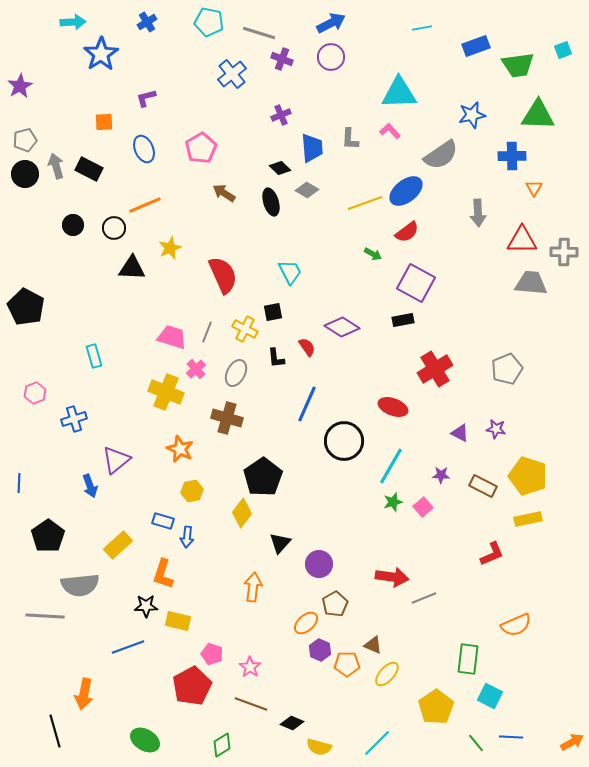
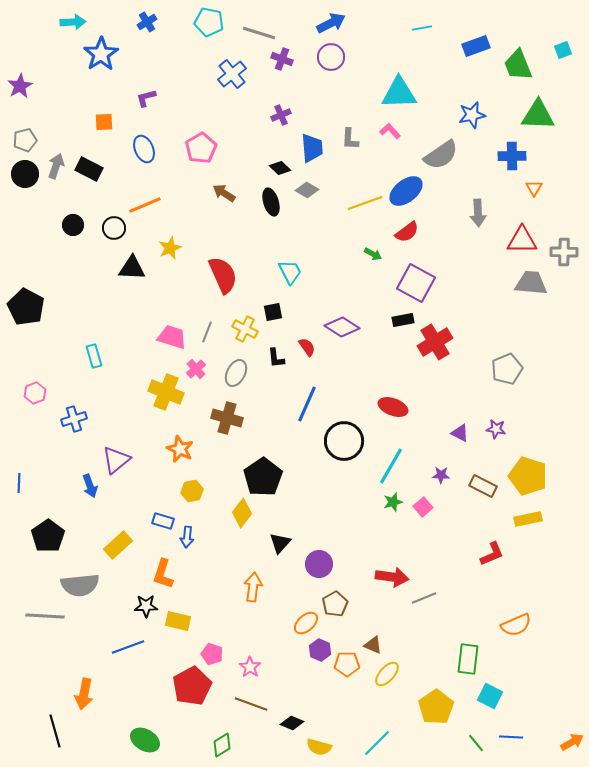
green trapezoid at (518, 65): rotated 76 degrees clockwise
gray arrow at (56, 166): rotated 35 degrees clockwise
red cross at (435, 369): moved 27 px up
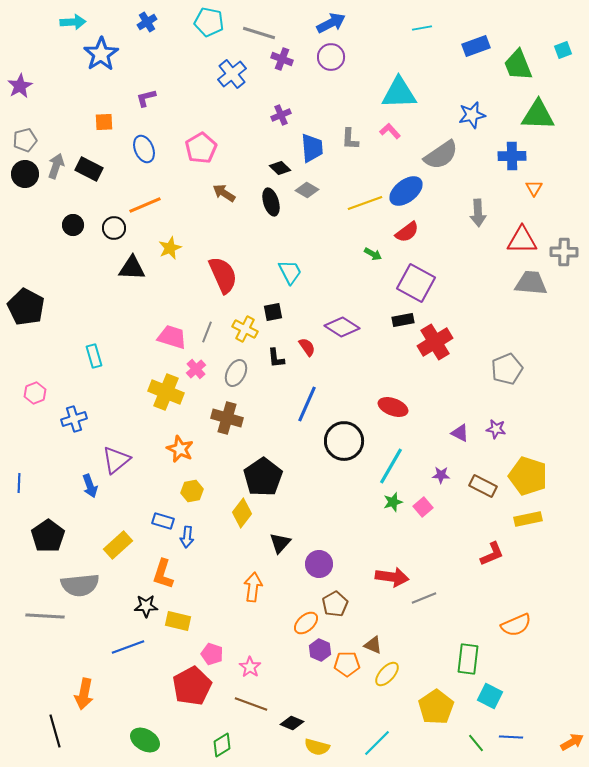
yellow semicircle at (319, 747): moved 2 px left
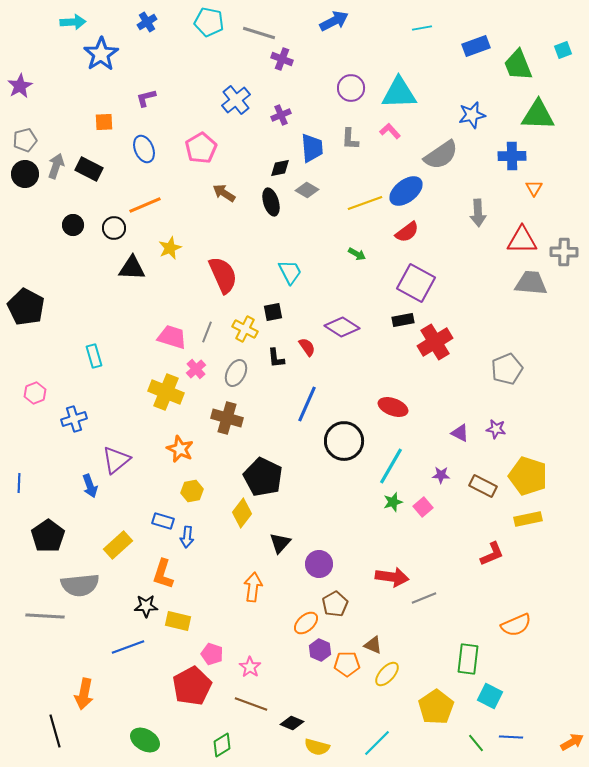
blue arrow at (331, 23): moved 3 px right, 2 px up
purple circle at (331, 57): moved 20 px right, 31 px down
blue cross at (232, 74): moved 4 px right, 26 px down
black diamond at (280, 168): rotated 55 degrees counterclockwise
green arrow at (373, 254): moved 16 px left
black pentagon at (263, 477): rotated 12 degrees counterclockwise
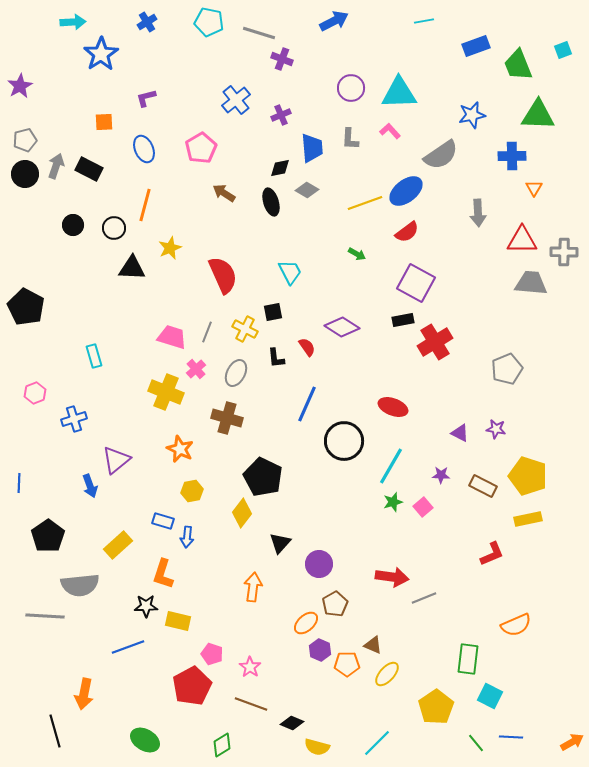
cyan line at (422, 28): moved 2 px right, 7 px up
orange line at (145, 205): rotated 52 degrees counterclockwise
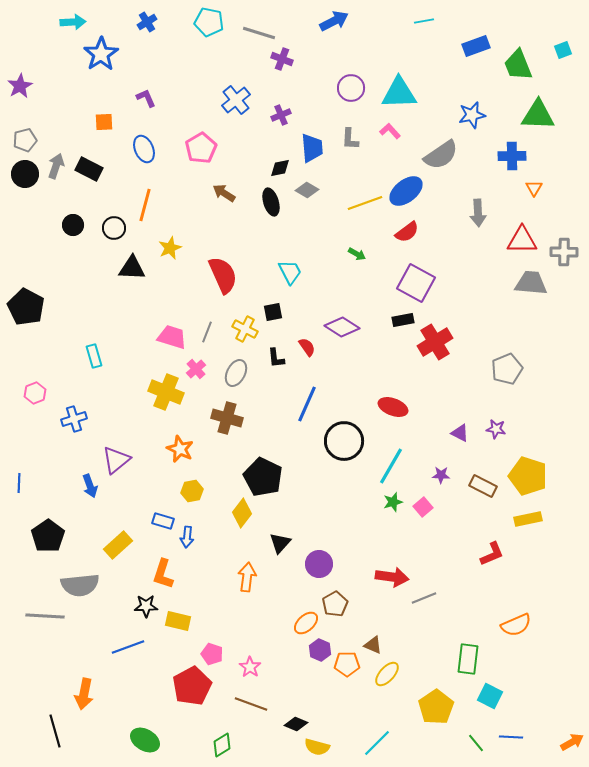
purple L-shape at (146, 98): rotated 80 degrees clockwise
orange arrow at (253, 587): moved 6 px left, 10 px up
black diamond at (292, 723): moved 4 px right, 1 px down
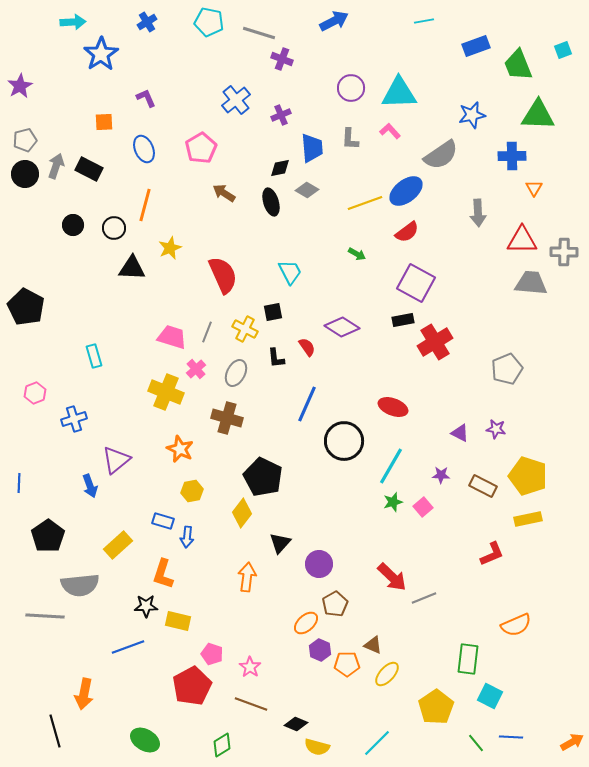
red arrow at (392, 577): rotated 36 degrees clockwise
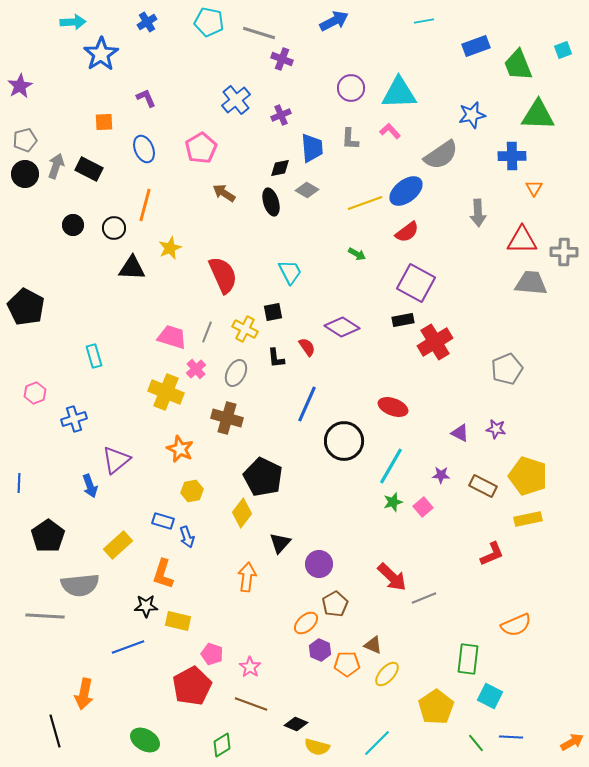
blue arrow at (187, 537): rotated 25 degrees counterclockwise
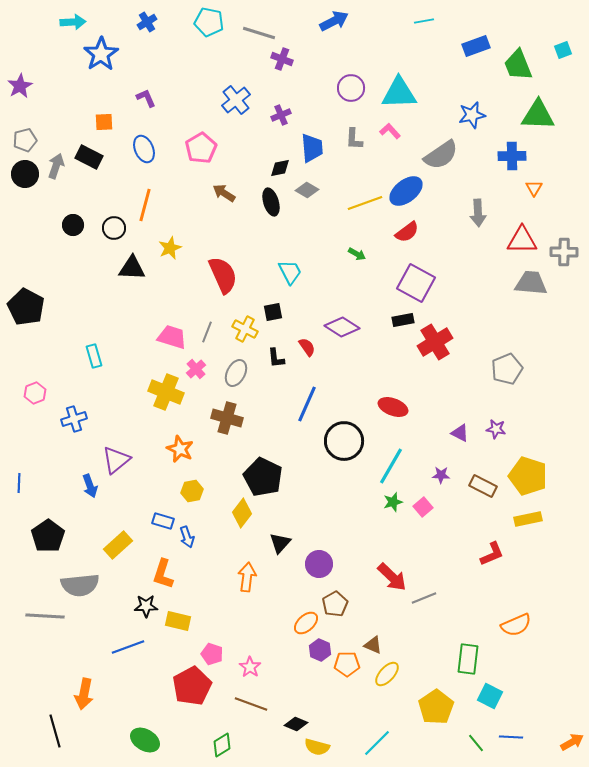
gray L-shape at (350, 139): moved 4 px right
black rectangle at (89, 169): moved 12 px up
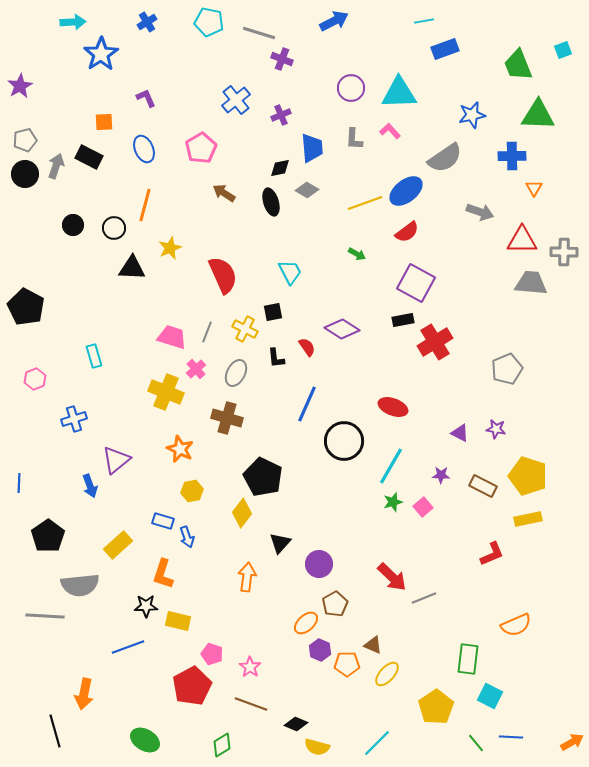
blue rectangle at (476, 46): moved 31 px left, 3 px down
gray semicircle at (441, 155): moved 4 px right, 3 px down
gray arrow at (478, 213): moved 2 px right, 1 px up; rotated 68 degrees counterclockwise
purple diamond at (342, 327): moved 2 px down
pink hexagon at (35, 393): moved 14 px up
